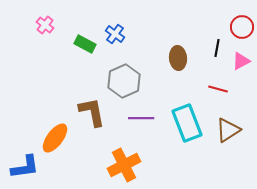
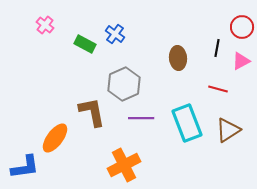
gray hexagon: moved 3 px down
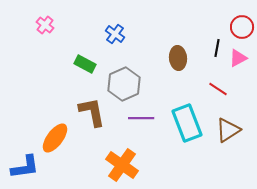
green rectangle: moved 20 px down
pink triangle: moved 3 px left, 3 px up
red line: rotated 18 degrees clockwise
orange cross: moved 2 px left; rotated 28 degrees counterclockwise
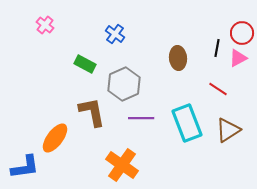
red circle: moved 6 px down
